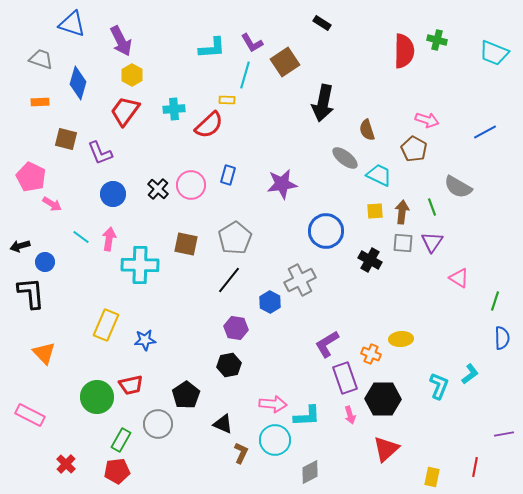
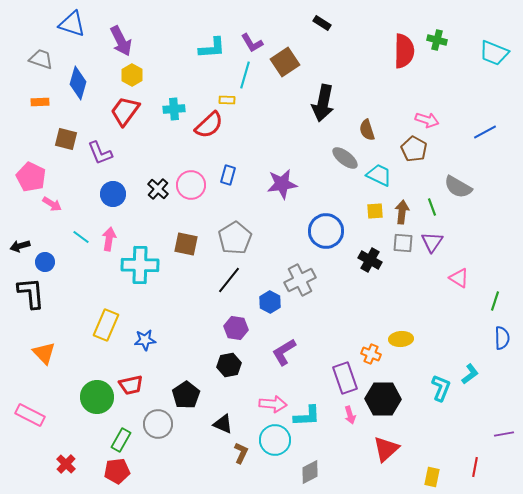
purple L-shape at (327, 344): moved 43 px left, 8 px down
cyan L-shape at (439, 386): moved 2 px right, 2 px down
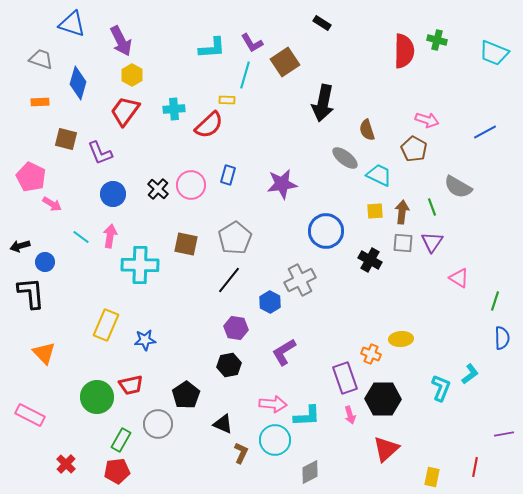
pink arrow at (109, 239): moved 1 px right, 3 px up
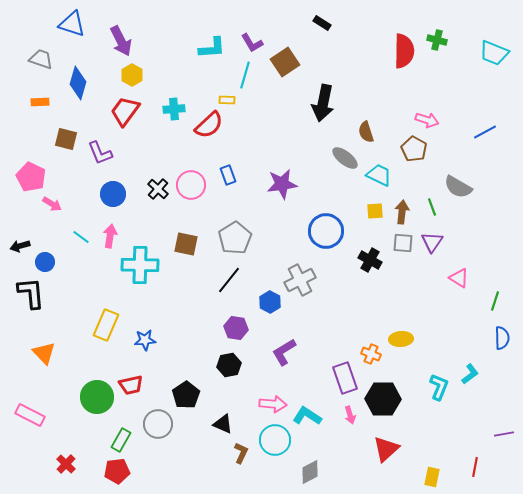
brown semicircle at (367, 130): moved 1 px left, 2 px down
blue rectangle at (228, 175): rotated 36 degrees counterclockwise
cyan L-shape at (441, 388): moved 2 px left, 1 px up
cyan L-shape at (307, 416): rotated 144 degrees counterclockwise
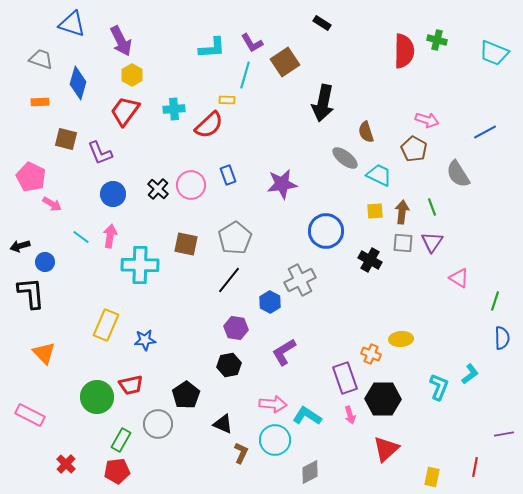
gray semicircle at (458, 187): moved 13 px up; rotated 28 degrees clockwise
